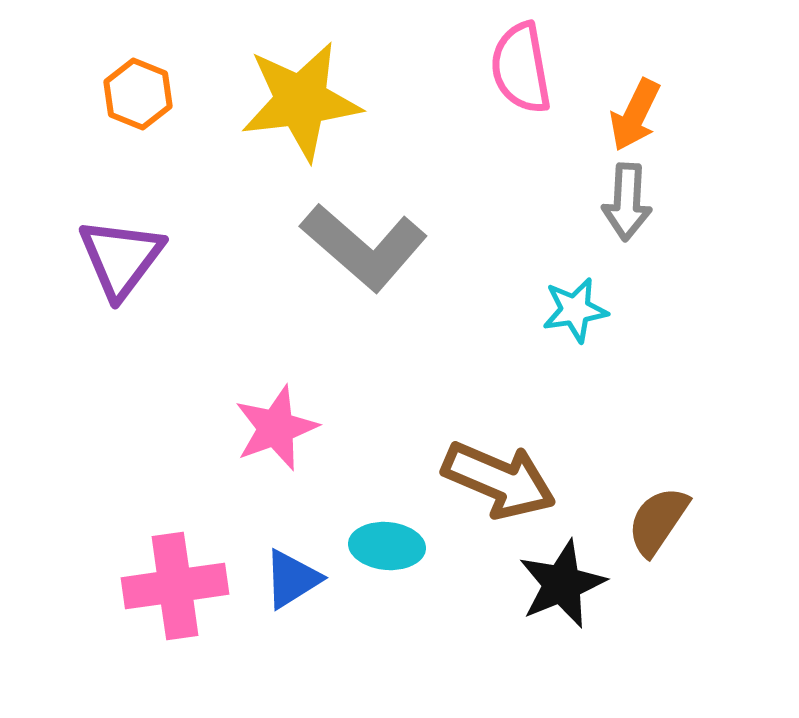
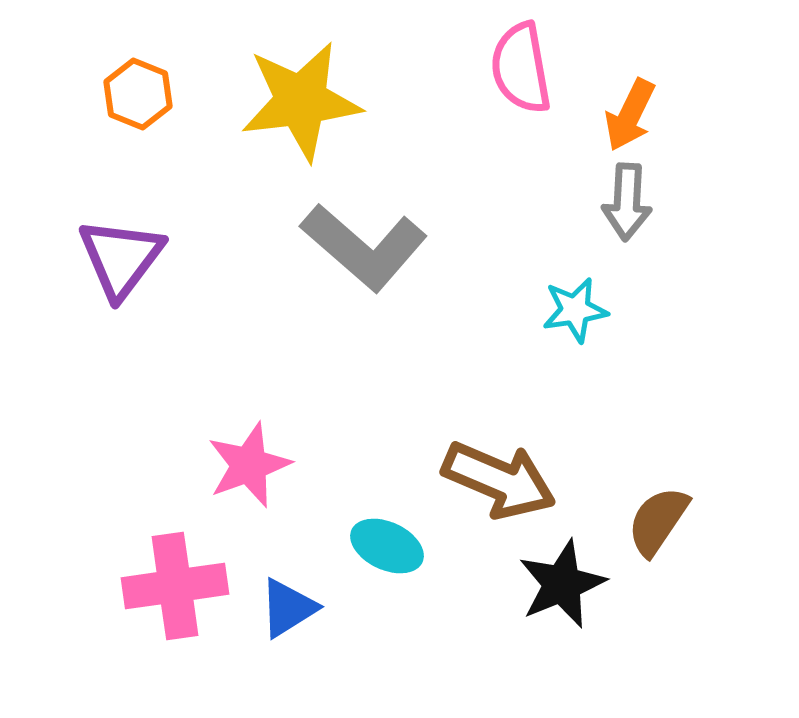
orange arrow: moved 5 px left
pink star: moved 27 px left, 37 px down
cyan ellipse: rotated 20 degrees clockwise
blue triangle: moved 4 px left, 29 px down
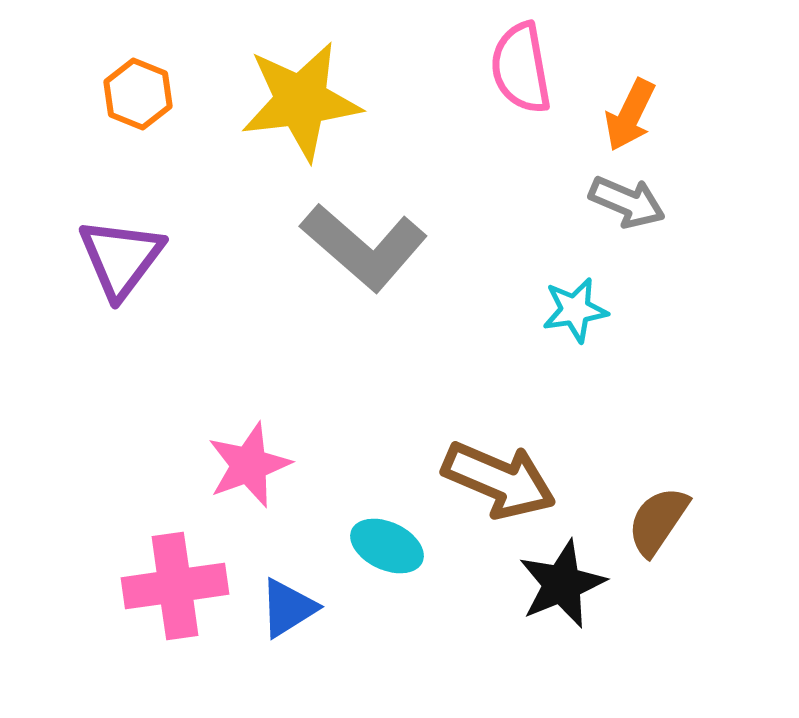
gray arrow: rotated 70 degrees counterclockwise
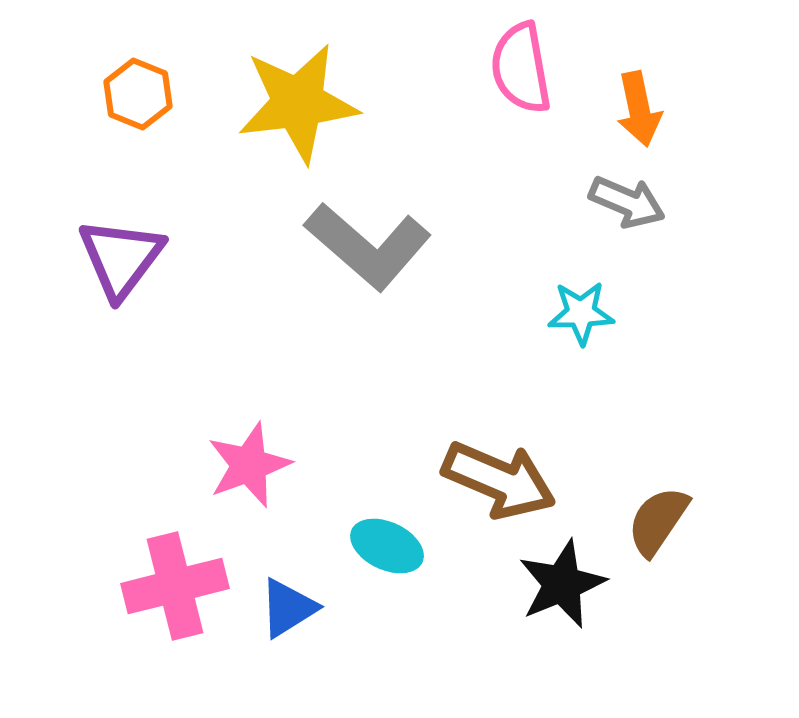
yellow star: moved 3 px left, 2 px down
orange arrow: moved 9 px right, 6 px up; rotated 38 degrees counterclockwise
gray L-shape: moved 4 px right, 1 px up
cyan star: moved 6 px right, 3 px down; rotated 8 degrees clockwise
pink cross: rotated 6 degrees counterclockwise
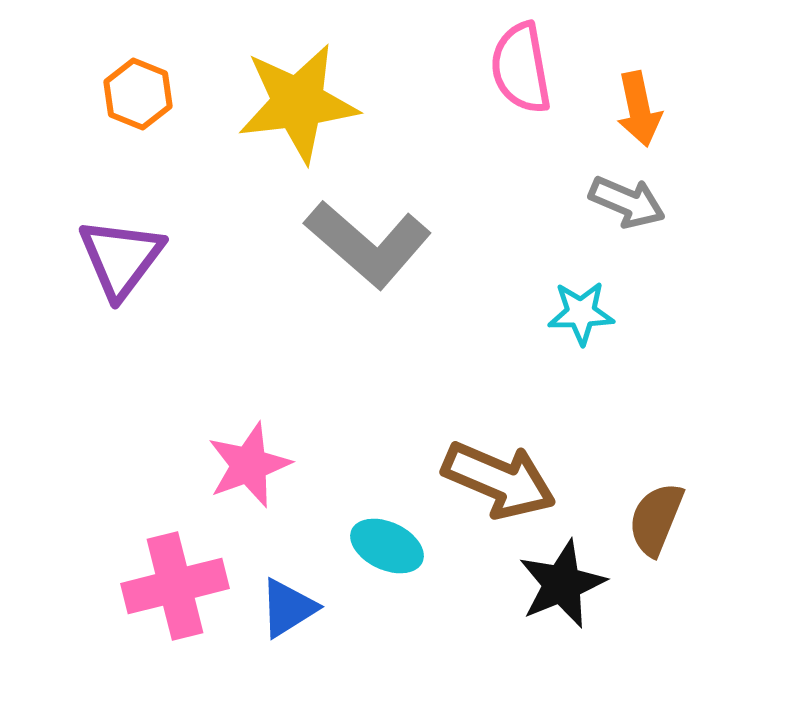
gray L-shape: moved 2 px up
brown semicircle: moved 2 px left, 2 px up; rotated 12 degrees counterclockwise
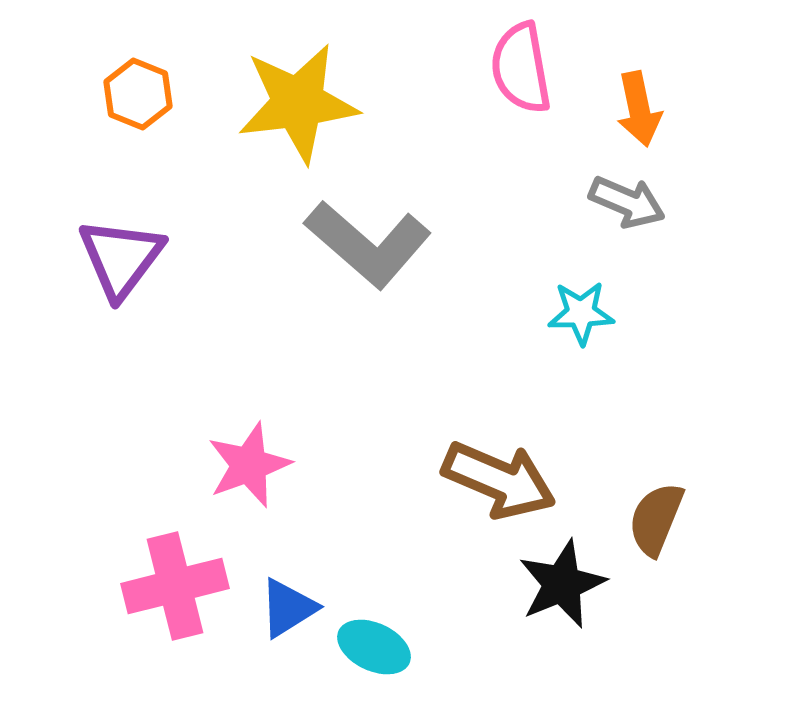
cyan ellipse: moved 13 px left, 101 px down
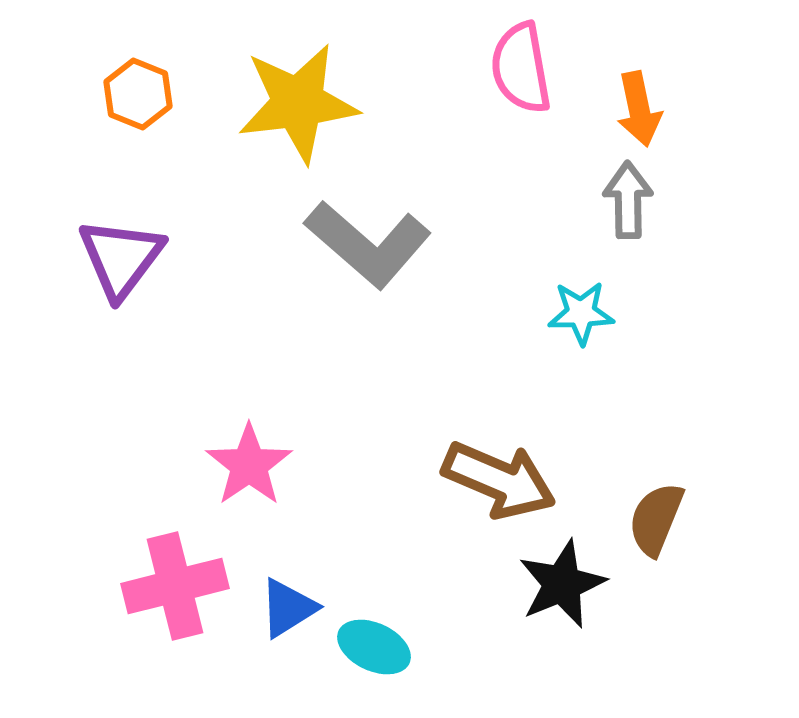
gray arrow: moved 1 px right, 2 px up; rotated 114 degrees counterclockwise
pink star: rotated 14 degrees counterclockwise
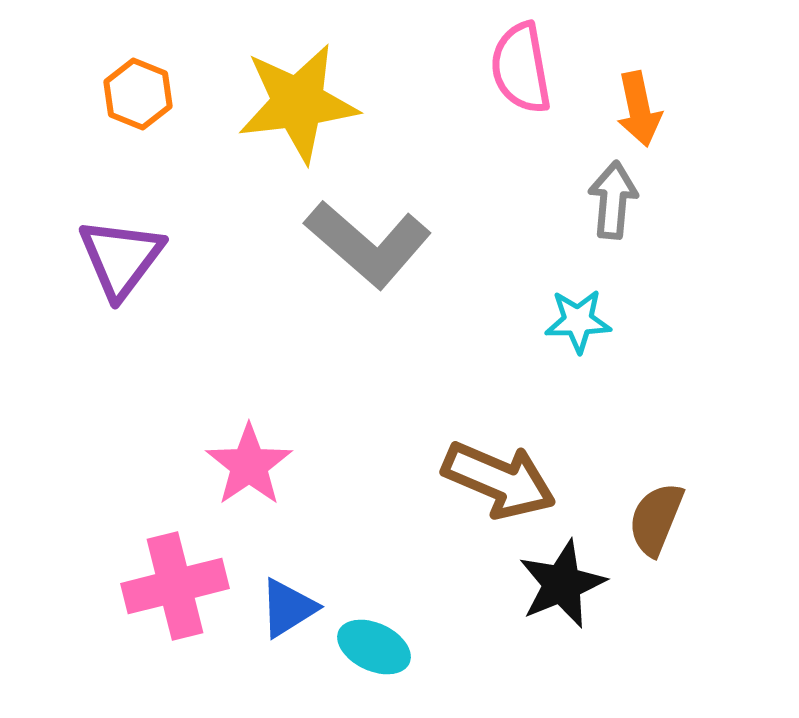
gray arrow: moved 15 px left; rotated 6 degrees clockwise
cyan star: moved 3 px left, 8 px down
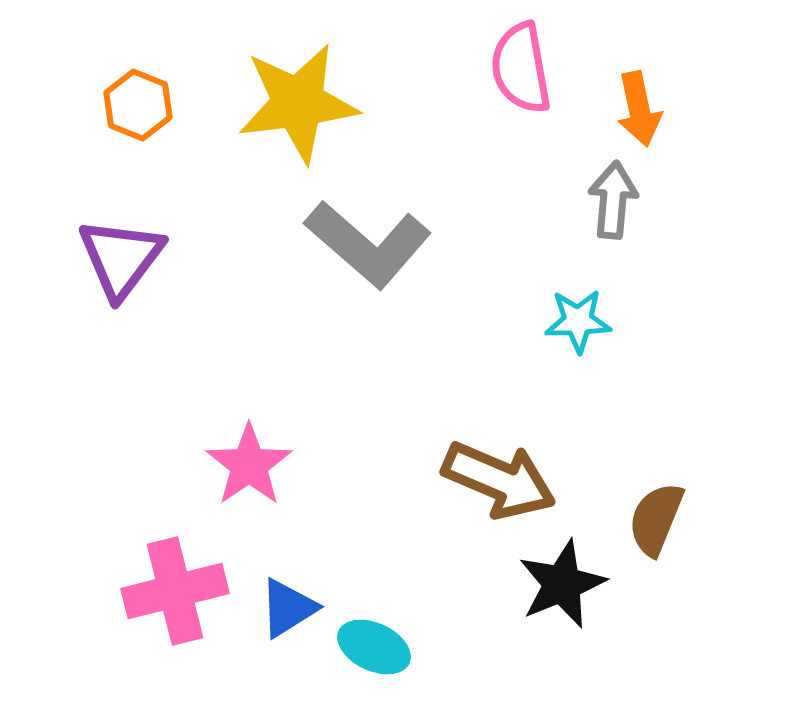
orange hexagon: moved 11 px down
pink cross: moved 5 px down
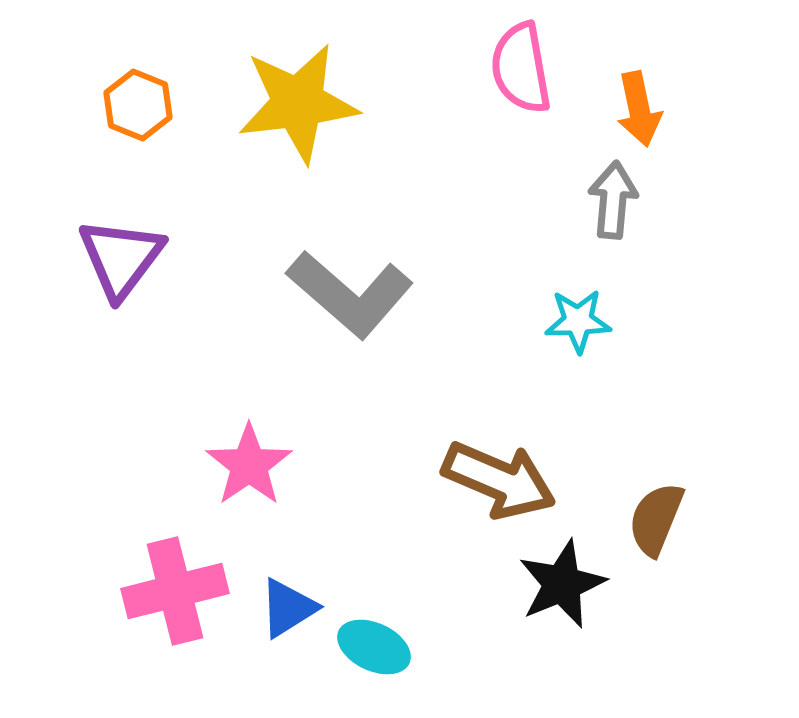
gray L-shape: moved 18 px left, 50 px down
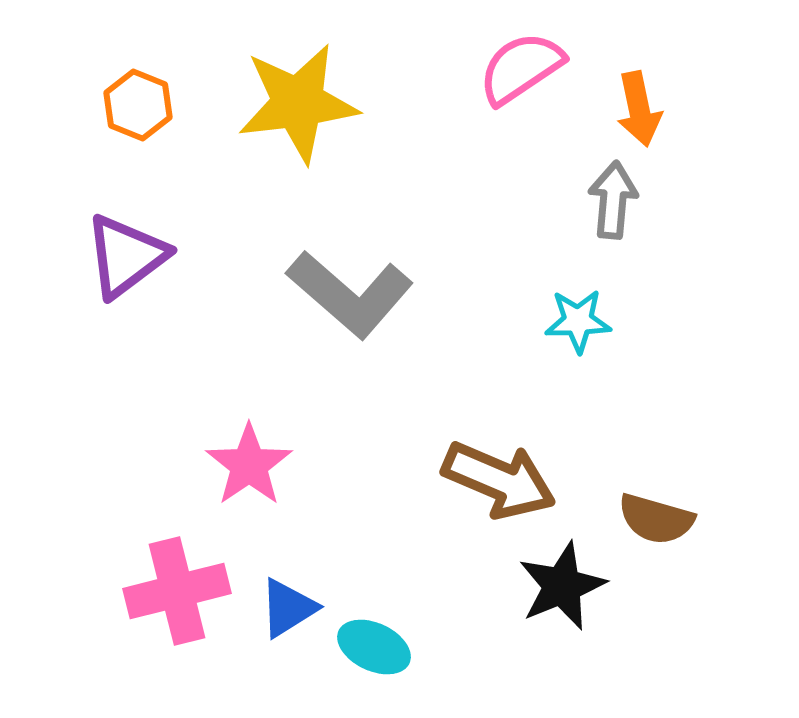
pink semicircle: rotated 66 degrees clockwise
purple triangle: moved 5 px right, 2 px up; rotated 16 degrees clockwise
brown semicircle: rotated 96 degrees counterclockwise
black star: moved 2 px down
pink cross: moved 2 px right
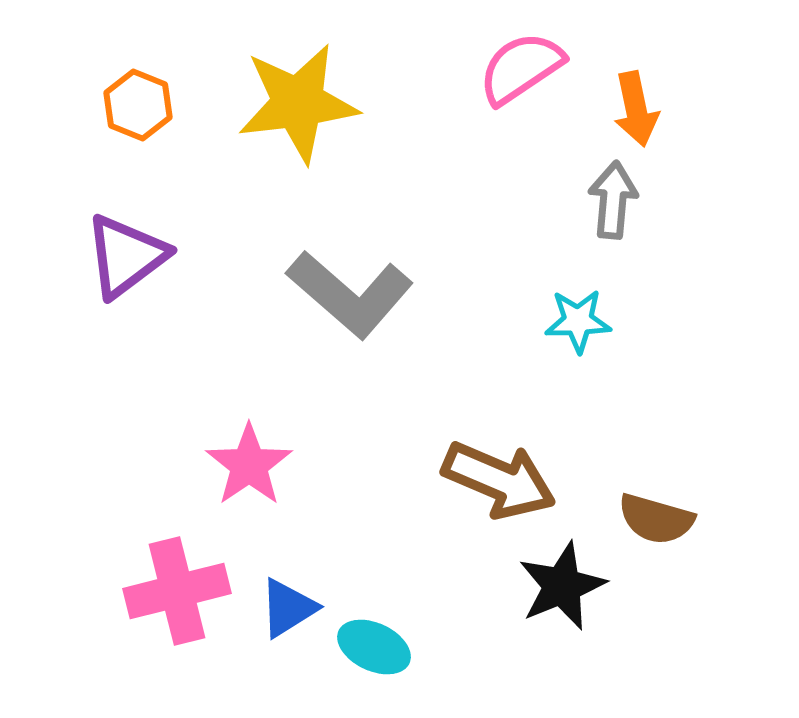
orange arrow: moved 3 px left
